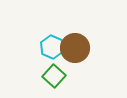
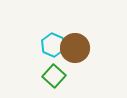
cyan hexagon: moved 1 px right, 2 px up
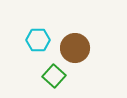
cyan hexagon: moved 15 px left, 5 px up; rotated 25 degrees counterclockwise
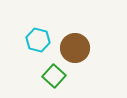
cyan hexagon: rotated 15 degrees clockwise
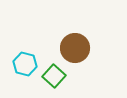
cyan hexagon: moved 13 px left, 24 px down
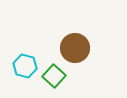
cyan hexagon: moved 2 px down
